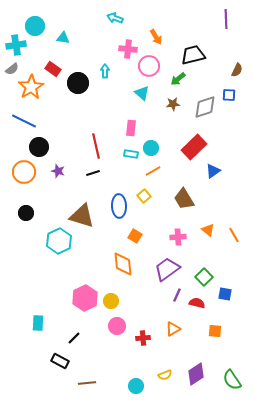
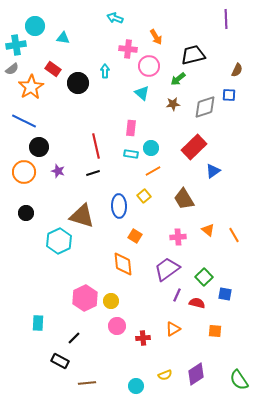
green semicircle at (232, 380): moved 7 px right
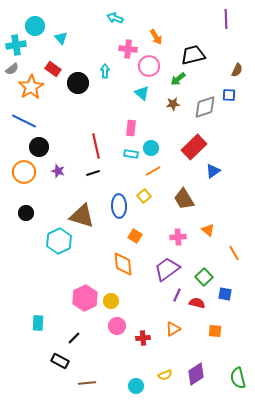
cyan triangle at (63, 38): moved 2 px left; rotated 40 degrees clockwise
orange line at (234, 235): moved 18 px down
green semicircle at (239, 380): moved 1 px left, 2 px up; rotated 20 degrees clockwise
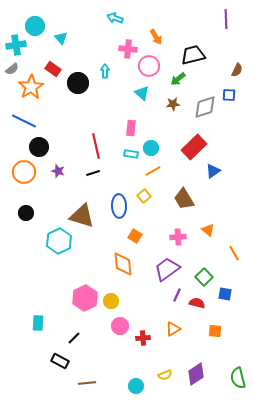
pink circle at (117, 326): moved 3 px right
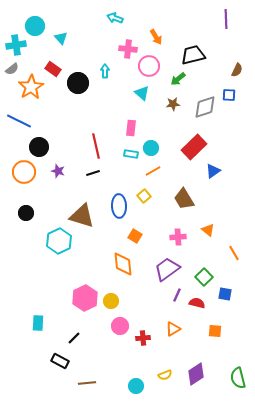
blue line at (24, 121): moved 5 px left
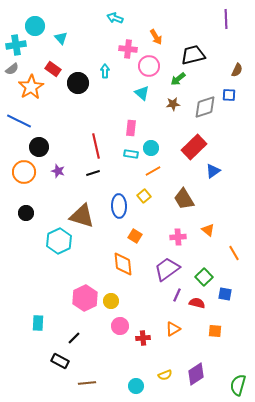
green semicircle at (238, 378): moved 7 px down; rotated 30 degrees clockwise
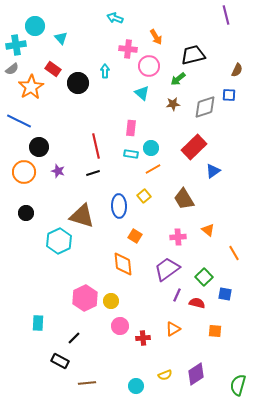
purple line at (226, 19): moved 4 px up; rotated 12 degrees counterclockwise
orange line at (153, 171): moved 2 px up
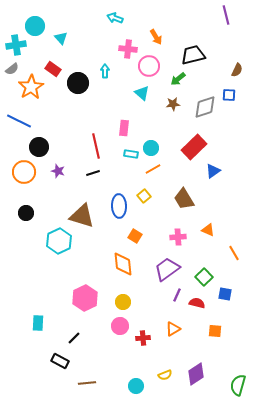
pink rectangle at (131, 128): moved 7 px left
orange triangle at (208, 230): rotated 16 degrees counterclockwise
yellow circle at (111, 301): moved 12 px right, 1 px down
